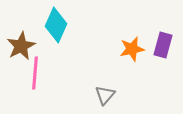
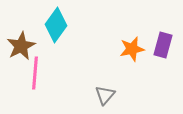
cyan diamond: rotated 12 degrees clockwise
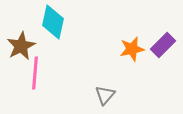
cyan diamond: moved 3 px left, 3 px up; rotated 24 degrees counterclockwise
purple rectangle: rotated 30 degrees clockwise
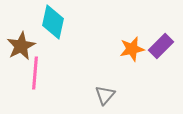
purple rectangle: moved 2 px left, 1 px down
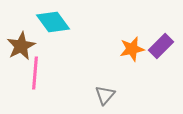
cyan diamond: rotated 48 degrees counterclockwise
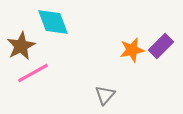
cyan diamond: rotated 16 degrees clockwise
orange star: moved 1 px down
pink line: moved 2 px left; rotated 56 degrees clockwise
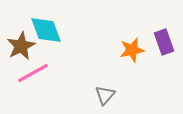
cyan diamond: moved 7 px left, 8 px down
purple rectangle: moved 3 px right, 4 px up; rotated 65 degrees counterclockwise
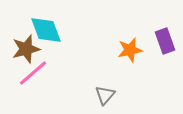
purple rectangle: moved 1 px right, 1 px up
brown star: moved 5 px right, 3 px down; rotated 12 degrees clockwise
orange star: moved 2 px left
pink line: rotated 12 degrees counterclockwise
